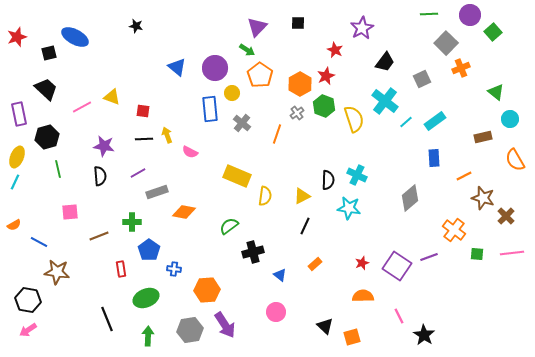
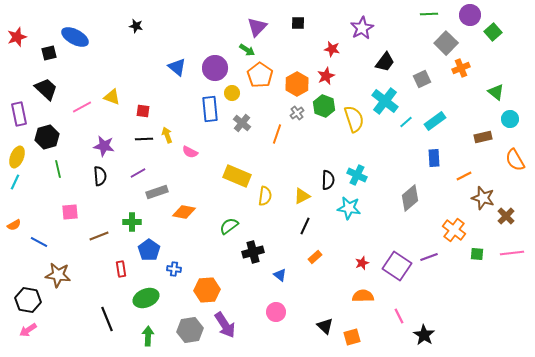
red star at (335, 50): moved 3 px left, 1 px up; rotated 14 degrees counterclockwise
orange hexagon at (300, 84): moved 3 px left
orange rectangle at (315, 264): moved 7 px up
brown star at (57, 272): moved 1 px right, 3 px down
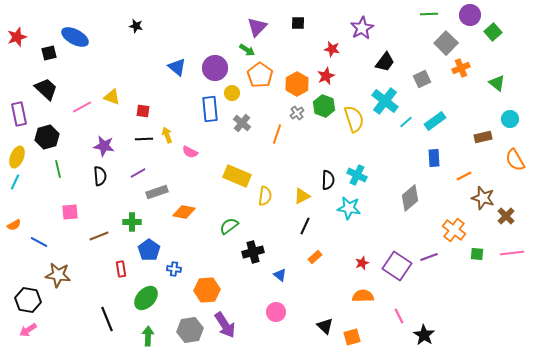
green triangle at (496, 92): moved 1 px right, 9 px up
green ellipse at (146, 298): rotated 25 degrees counterclockwise
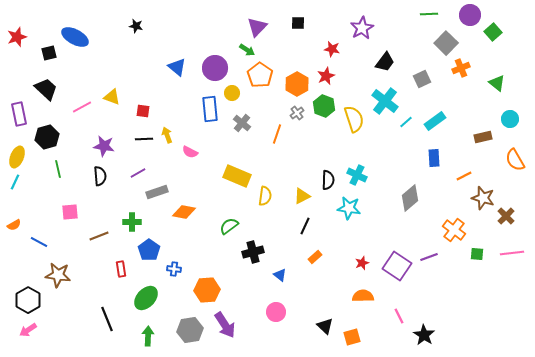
black hexagon at (28, 300): rotated 20 degrees clockwise
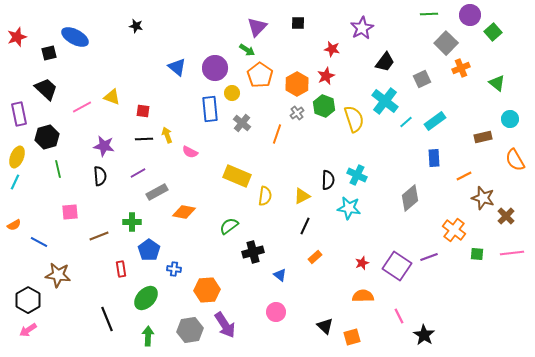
gray rectangle at (157, 192): rotated 10 degrees counterclockwise
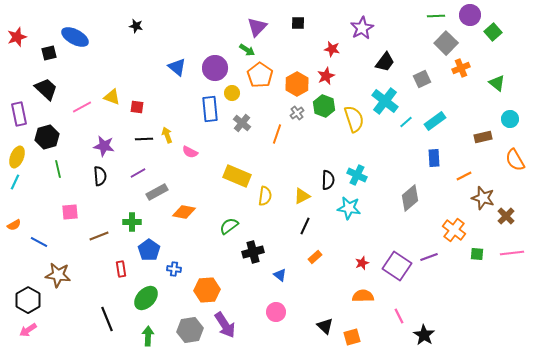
green line at (429, 14): moved 7 px right, 2 px down
red square at (143, 111): moved 6 px left, 4 px up
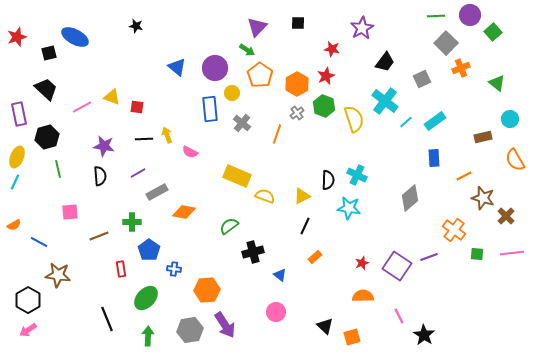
yellow semicircle at (265, 196): rotated 78 degrees counterclockwise
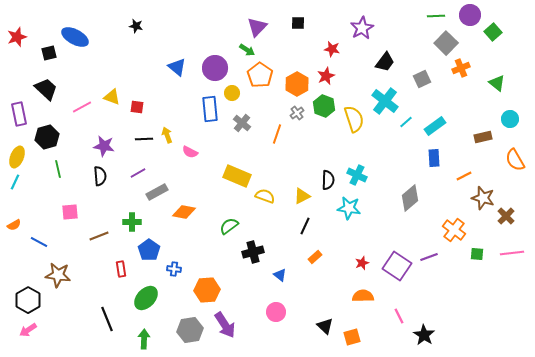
cyan rectangle at (435, 121): moved 5 px down
green arrow at (148, 336): moved 4 px left, 3 px down
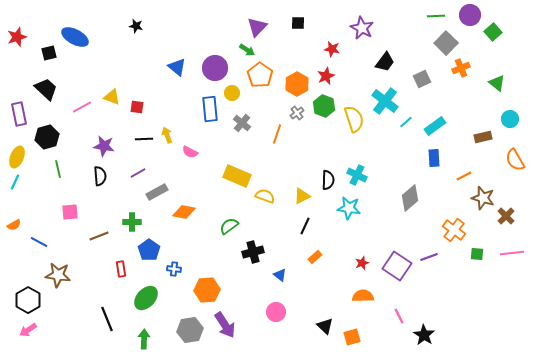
purple star at (362, 28): rotated 15 degrees counterclockwise
